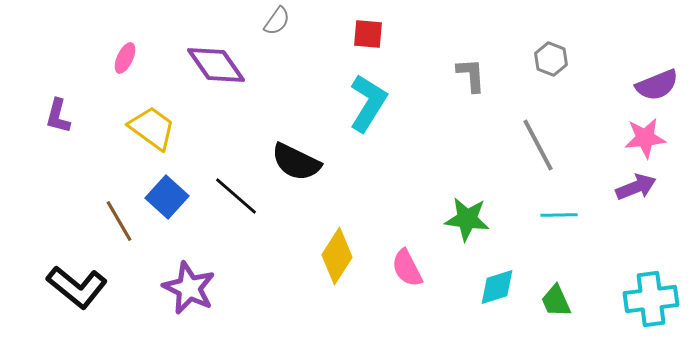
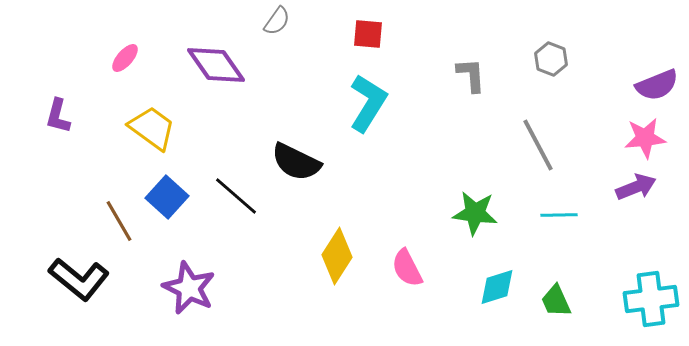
pink ellipse: rotated 16 degrees clockwise
green star: moved 8 px right, 6 px up
black L-shape: moved 2 px right, 8 px up
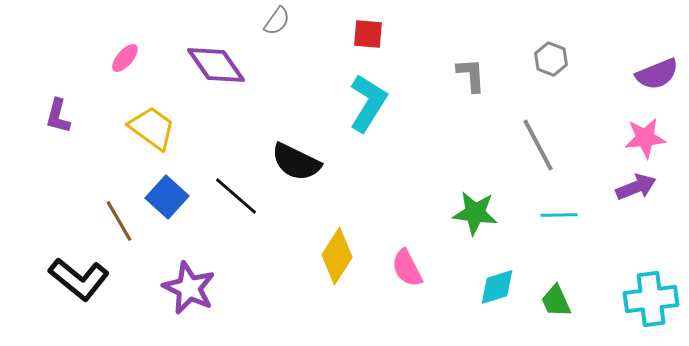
purple semicircle: moved 11 px up
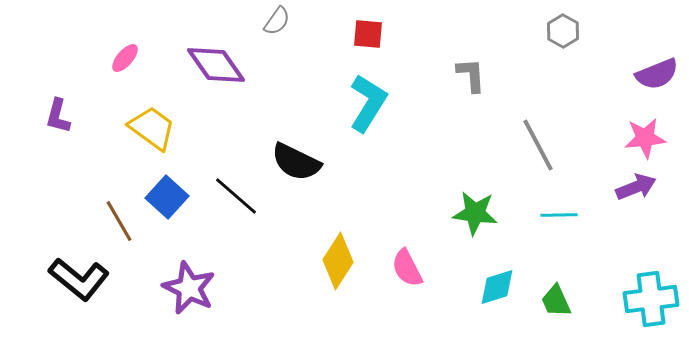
gray hexagon: moved 12 px right, 28 px up; rotated 8 degrees clockwise
yellow diamond: moved 1 px right, 5 px down
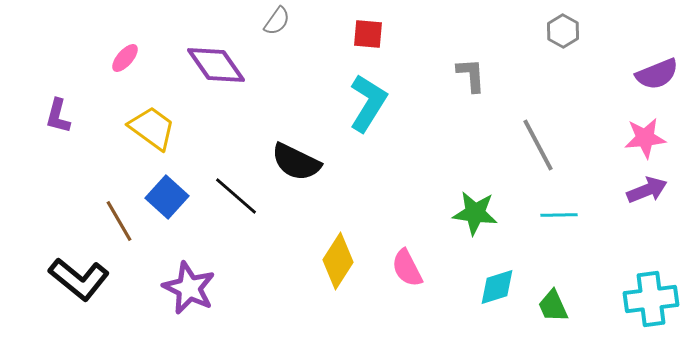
purple arrow: moved 11 px right, 3 px down
green trapezoid: moved 3 px left, 5 px down
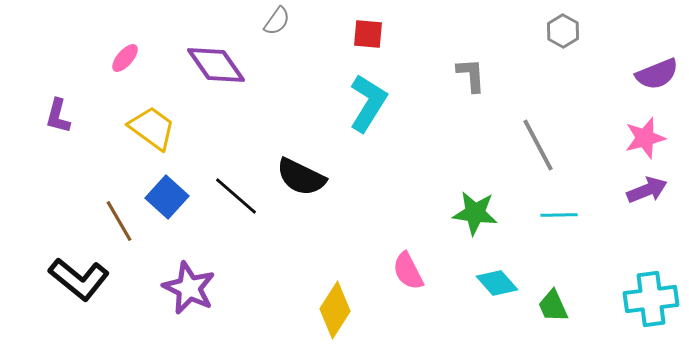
pink star: rotated 9 degrees counterclockwise
black semicircle: moved 5 px right, 15 px down
yellow diamond: moved 3 px left, 49 px down
pink semicircle: moved 1 px right, 3 px down
cyan diamond: moved 4 px up; rotated 66 degrees clockwise
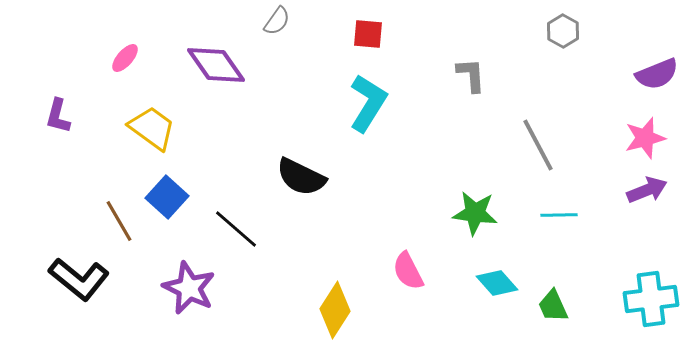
black line: moved 33 px down
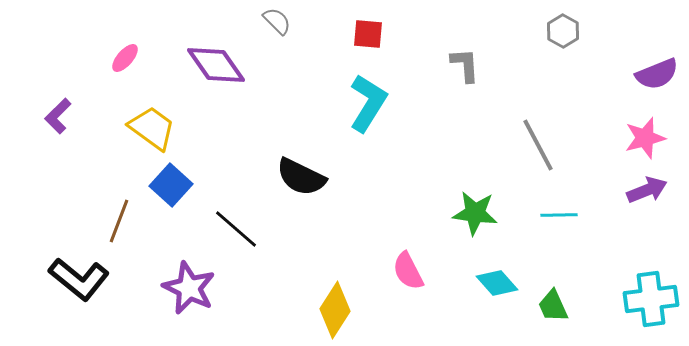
gray semicircle: rotated 80 degrees counterclockwise
gray L-shape: moved 6 px left, 10 px up
purple L-shape: rotated 30 degrees clockwise
blue square: moved 4 px right, 12 px up
brown line: rotated 51 degrees clockwise
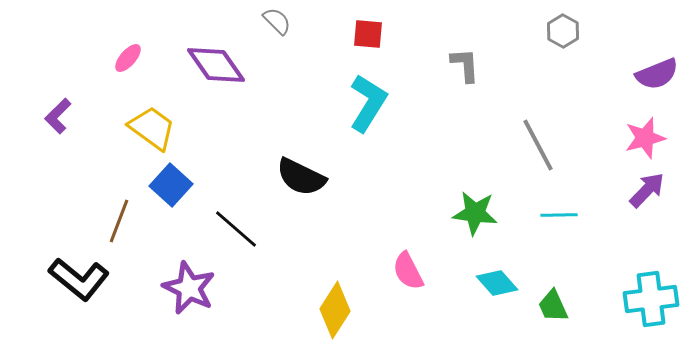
pink ellipse: moved 3 px right
purple arrow: rotated 24 degrees counterclockwise
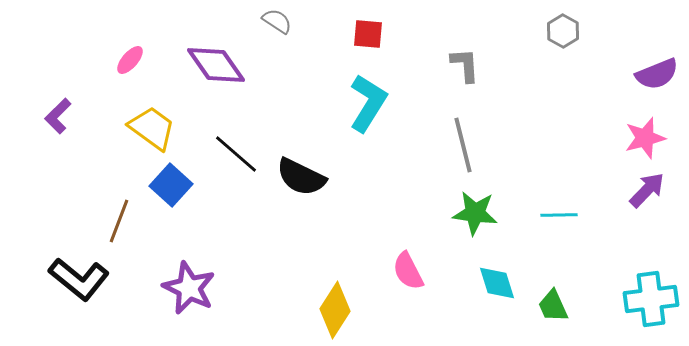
gray semicircle: rotated 12 degrees counterclockwise
pink ellipse: moved 2 px right, 2 px down
gray line: moved 75 px left; rotated 14 degrees clockwise
black line: moved 75 px up
cyan diamond: rotated 24 degrees clockwise
